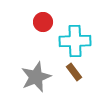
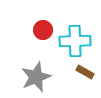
red circle: moved 8 px down
brown rectangle: moved 11 px right; rotated 24 degrees counterclockwise
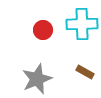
cyan cross: moved 7 px right, 17 px up
gray star: moved 1 px right, 2 px down
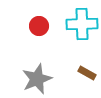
red circle: moved 4 px left, 4 px up
brown rectangle: moved 2 px right, 1 px down
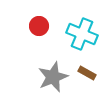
cyan cross: moved 10 px down; rotated 24 degrees clockwise
gray star: moved 16 px right, 2 px up
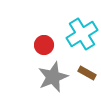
red circle: moved 5 px right, 19 px down
cyan cross: rotated 36 degrees clockwise
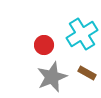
gray star: moved 1 px left
